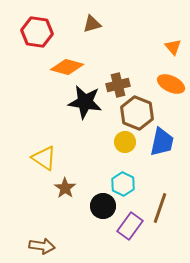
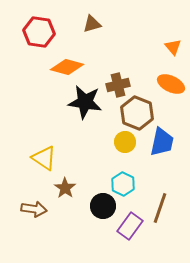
red hexagon: moved 2 px right
brown arrow: moved 8 px left, 37 px up
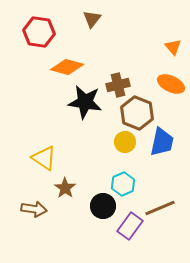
brown triangle: moved 5 px up; rotated 36 degrees counterclockwise
cyan hexagon: rotated 10 degrees clockwise
brown line: rotated 48 degrees clockwise
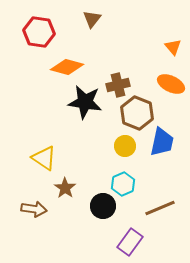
yellow circle: moved 4 px down
purple rectangle: moved 16 px down
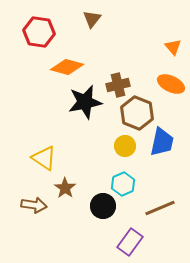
black star: rotated 20 degrees counterclockwise
brown arrow: moved 4 px up
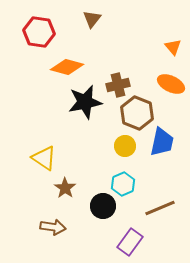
brown arrow: moved 19 px right, 22 px down
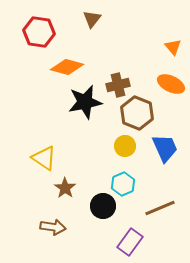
blue trapezoid: moved 3 px right, 6 px down; rotated 36 degrees counterclockwise
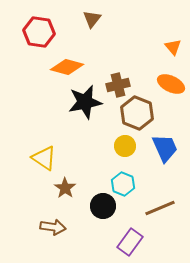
cyan hexagon: rotated 15 degrees counterclockwise
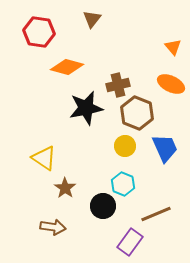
black star: moved 1 px right, 6 px down
brown line: moved 4 px left, 6 px down
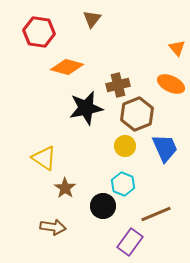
orange triangle: moved 4 px right, 1 px down
brown hexagon: moved 1 px down; rotated 16 degrees clockwise
